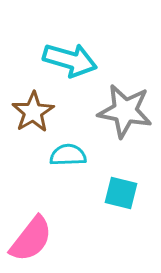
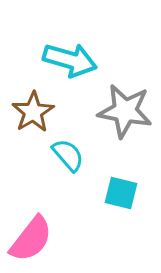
cyan semicircle: rotated 51 degrees clockwise
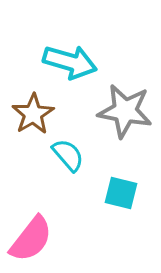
cyan arrow: moved 2 px down
brown star: moved 2 px down
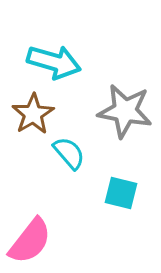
cyan arrow: moved 16 px left
cyan semicircle: moved 1 px right, 2 px up
pink semicircle: moved 1 px left, 2 px down
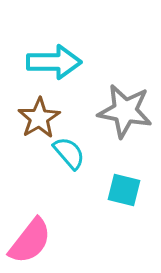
cyan arrow: rotated 16 degrees counterclockwise
brown star: moved 6 px right, 4 px down
cyan square: moved 3 px right, 3 px up
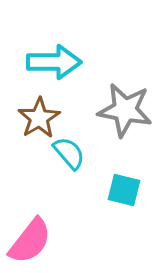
gray star: moved 1 px up
